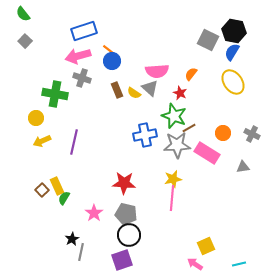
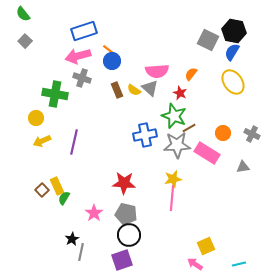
yellow semicircle at (134, 93): moved 3 px up
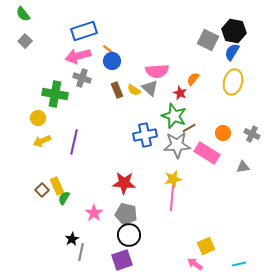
orange semicircle at (191, 74): moved 2 px right, 5 px down
yellow ellipse at (233, 82): rotated 50 degrees clockwise
yellow circle at (36, 118): moved 2 px right
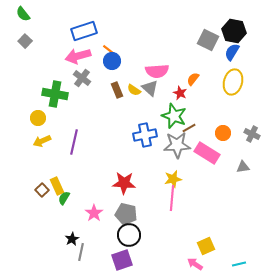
gray cross at (82, 78): rotated 18 degrees clockwise
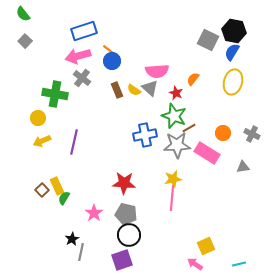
red star at (180, 93): moved 4 px left
